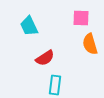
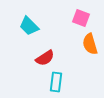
pink square: rotated 18 degrees clockwise
cyan trapezoid: rotated 20 degrees counterclockwise
cyan rectangle: moved 1 px right, 3 px up
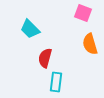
pink square: moved 2 px right, 5 px up
cyan trapezoid: moved 1 px right, 3 px down
red semicircle: rotated 138 degrees clockwise
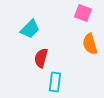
cyan trapezoid: rotated 90 degrees counterclockwise
red semicircle: moved 4 px left
cyan rectangle: moved 1 px left
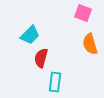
cyan trapezoid: moved 6 px down
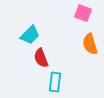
red semicircle: rotated 36 degrees counterclockwise
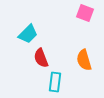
pink square: moved 2 px right
cyan trapezoid: moved 2 px left, 1 px up
orange semicircle: moved 6 px left, 16 px down
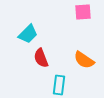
pink square: moved 2 px left, 1 px up; rotated 24 degrees counterclockwise
orange semicircle: rotated 40 degrees counterclockwise
cyan rectangle: moved 4 px right, 3 px down
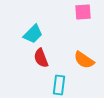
cyan trapezoid: moved 5 px right
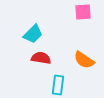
red semicircle: rotated 120 degrees clockwise
cyan rectangle: moved 1 px left
